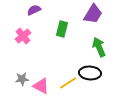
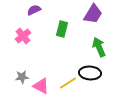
gray star: moved 2 px up
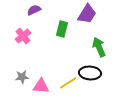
purple trapezoid: moved 6 px left
pink triangle: rotated 24 degrees counterclockwise
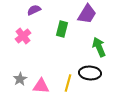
gray star: moved 2 px left, 2 px down; rotated 24 degrees counterclockwise
yellow line: rotated 42 degrees counterclockwise
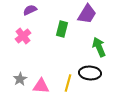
purple semicircle: moved 4 px left
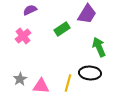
green rectangle: rotated 42 degrees clockwise
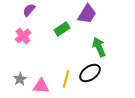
purple semicircle: moved 1 px left; rotated 24 degrees counterclockwise
black ellipse: rotated 40 degrees counterclockwise
yellow line: moved 2 px left, 4 px up
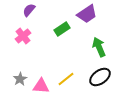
purple trapezoid: rotated 25 degrees clockwise
black ellipse: moved 10 px right, 4 px down
yellow line: rotated 36 degrees clockwise
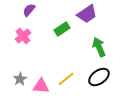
black ellipse: moved 1 px left
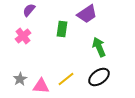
green rectangle: rotated 49 degrees counterclockwise
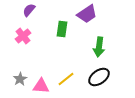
green arrow: rotated 150 degrees counterclockwise
